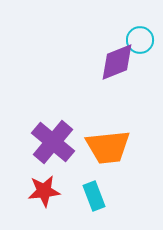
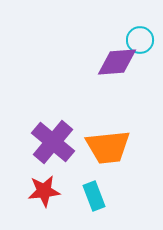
purple diamond: rotated 18 degrees clockwise
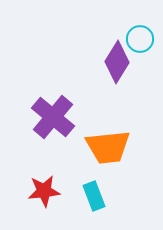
cyan circle: moved 1 px up
purple diamond: rotated 54 degrees counterclockwise
purple cross: moved 25 px up
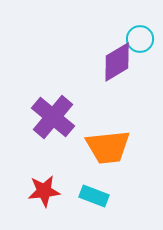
purple diamond: rotated 27 degrees clockwise
cyan rectangle: rotated 48 degrees counterclockwise
